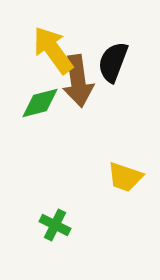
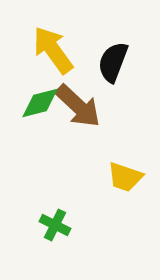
brown arrow: moved 25 px down; rotated 39 degrees counterclockwise
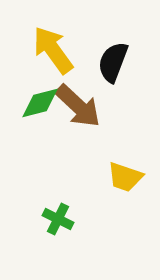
green cross: moved 3 px right, 6 px up
